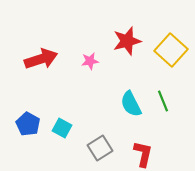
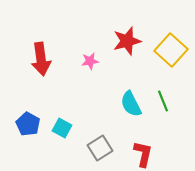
red arrow: rotated 100 degrees clockwise
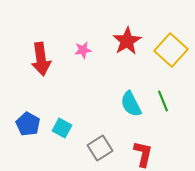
red star: rotated 16 degrees counterclockwise
pink star: moved 7 px left, 11 px up
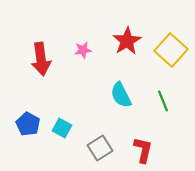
cyan semicircle: moved 10 px left, 9 px up
red L-shape: moved 4 px up
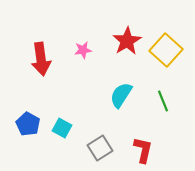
yellow square: moved 5 px left
cyan semicircle: rotated 60 degrees clockwise
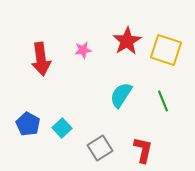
yellow square: rotated 24 degrees counterclockwise
cyan square: rotated 18 degrees clockwise
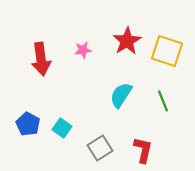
yellow square: moved 1 px right, 1 px down
cyan square: rotated 12 degrees counterclockwise
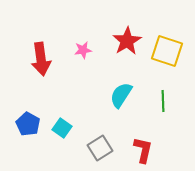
green line: rotated 20 degrees clockwise
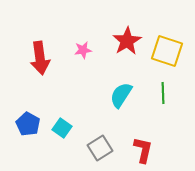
red arrow: moved 1 px left, 1 px up
green line: moved 8 px up
